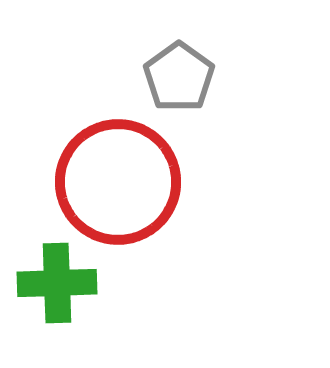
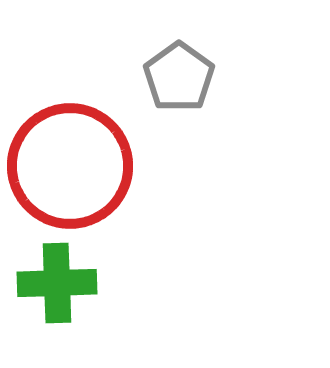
red circle: moved 48 px left, 16 px up
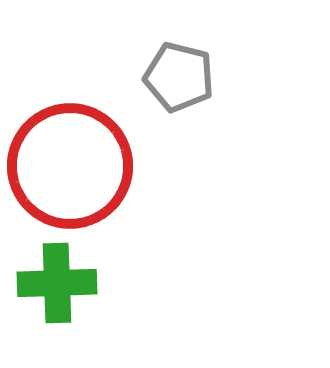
gray pentagon: rotated 22 degrees counterclockwise
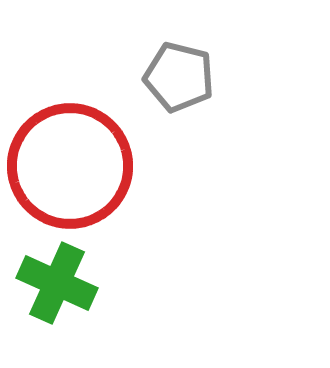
green cross: rotated 26 degrees clockwise
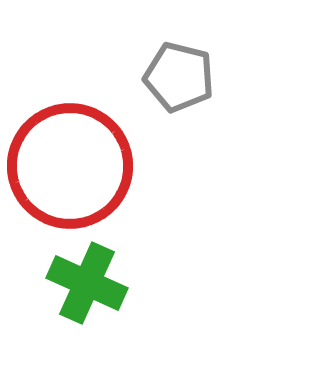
green cross: moved 30 px right
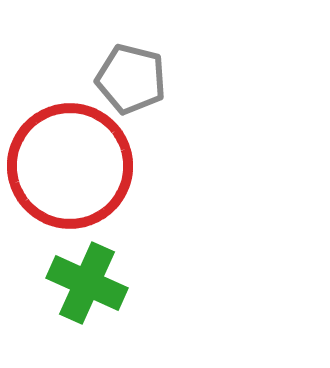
gray pentagon: moved 48 px left, 2 px down
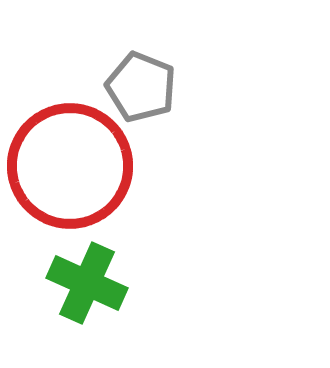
gray pentagon: moved 10 px right, 8 px down; rotated 8 degrees clockwise
